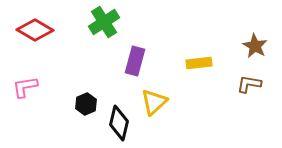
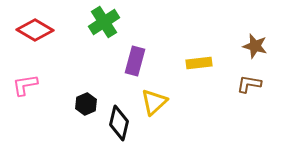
brown star: rotated 15 degrees counterclockwise
pink L-shape: moved 2 px up
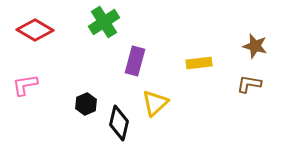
yellow triangle: moved 1 px right, 1 px down
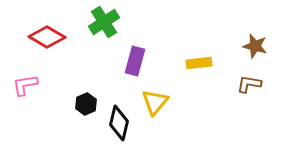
red diamond: moved 12 px right, 7 px down
yellow triangle: moved 1 px up; rotated 8 degrees counterclockwise
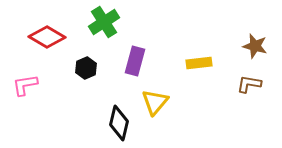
black hexagon: moved 36 px up
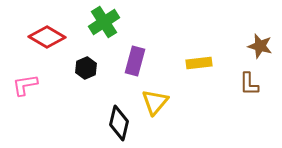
brown star: moved 5 px right
brown L-shape: rotated 100 degrees counterclockwise
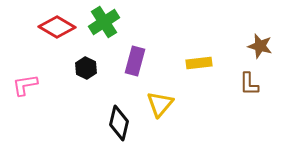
red diamond: moved 10 px right, 10 px up
black hexagon: rotated 10 degrees counterclockwise
yellow triangle: moved 5 px right, 2 px down
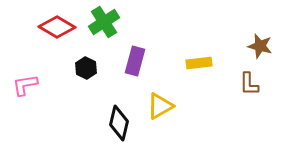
yellow triangle: moved 2 px down; rotated 20 degrees clockwise
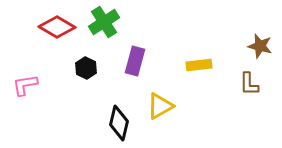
yellow rectangle: moved 2 px down
